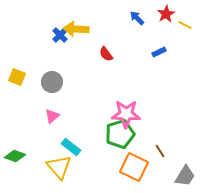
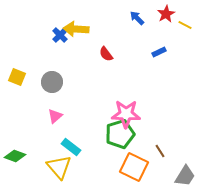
pink triangle: moved 3 px right
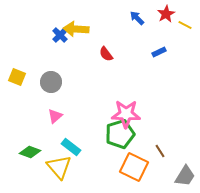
gray circle: moved 1 px left
green diamond: moved 15 px right, 4 px up
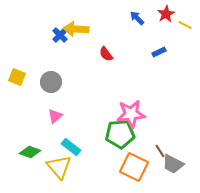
pink star: moved 5 px right; rotated 8 degrees counterclockwise
green pentagon: rotated 12 degrees clockwise
gray trapezoid: moved 12 px left, 12 px up; rotated 85 degrees clockwise
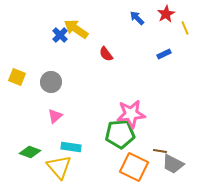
yellow line: moved 3 px down; rotated 40 degrees clockwise
yellow arrow: rotated 30 degrees clockwise
blue rectangle: moved 5 px right, 2 px down
cyan rectangle: rotated 30 degrees counterclockwise
brown line: rotated 48 degrees counterclockwise
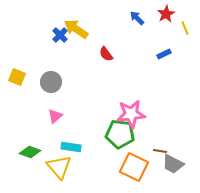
green pentagon: rotated 12 degrees clockwise
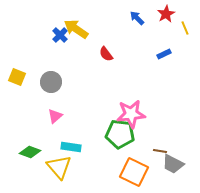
orange square: moved 5 px down
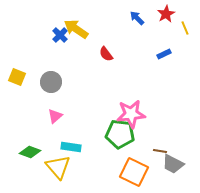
yellow triangle: moved 1 px left
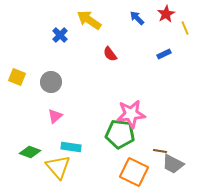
yellow arrow: moved 13 px right, 9 px up
red semicircle: moved 4 px right
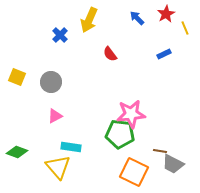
yellow arrow: rotated 100 degrees counterclockwise
pink triangle: rotated 14 degrees clockwise
green diamond: moved 13 px left
